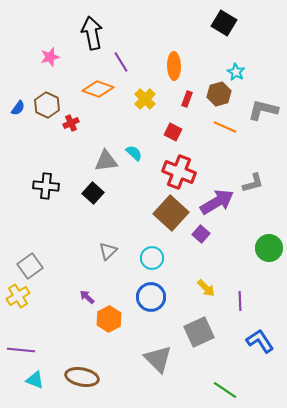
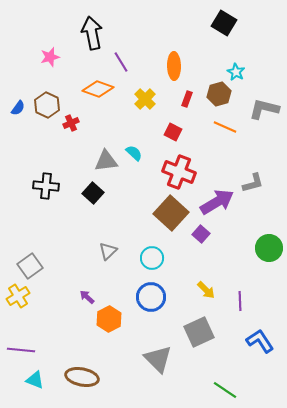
gray L-shape at (263, 110): moved 1 px right, 1 px up
yellow arrow at (206, 288): moved 2 px down
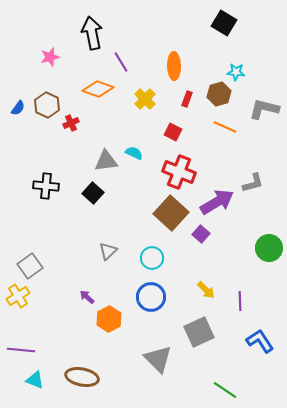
cyan star at (236, 72): rotated 24 degrees counterclockwise
cyan semicircle at (134, 153): rotated 18 degrees counterclockwise
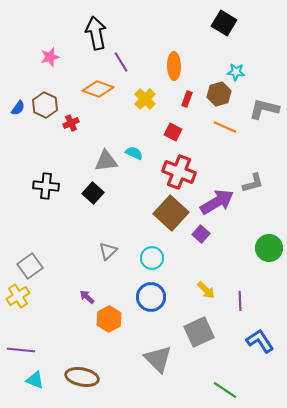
black arrow at (92, 33): moved 4 px right
brown hexagon at (47, 105): moved 2 px left
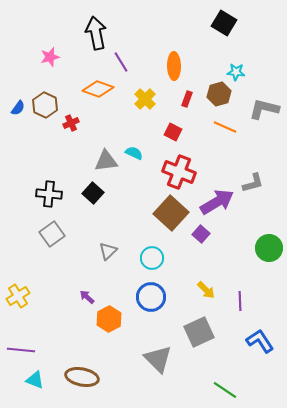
black cross at (46, 186): moved 3 px right, 8 px down
gray square at (30, 266): moved 22 px right, 32 px up
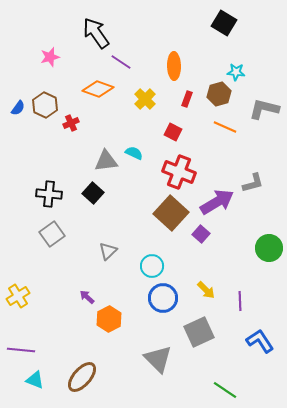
black arrow at (96, 33): rotated 24 degrees counterclockwise
purple line at (121, 62): rotated 25 degrees counterclockwise
cyan circle at (152, 258): moved 8 px down
blue circle at (151, 297): moved 12 px right, 1 px down
brown ellipse at (82, 377): rotated 60 degrees counterclockwise
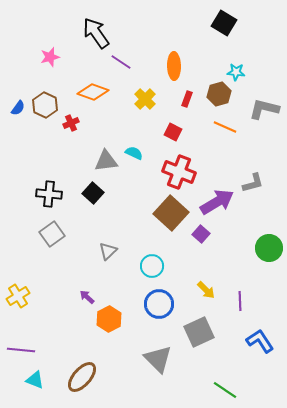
orange diamond at (98, 89): moved 5 px left, 3 px down
blue circle at (163, 298): moved 4 px left, 6 px down
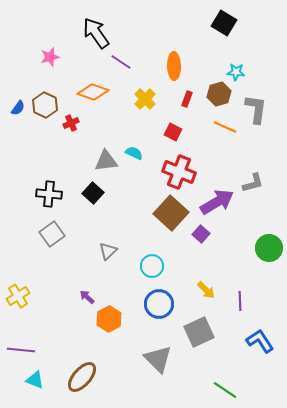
gray L-shape at (264, 109): moved 8 px left; rotated 84 degrees clockwise
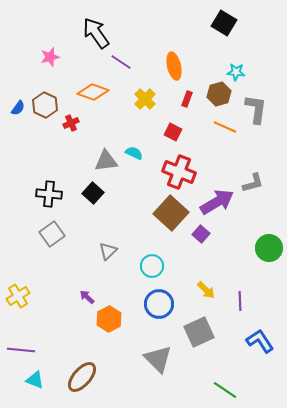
orange ellipse at (174, 66): rotated 12 degrees counterclockwise
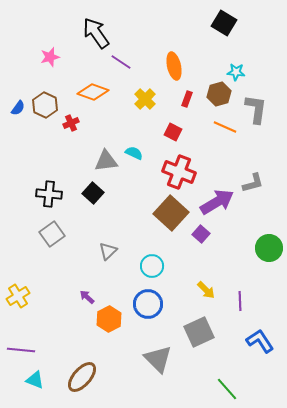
blue circle at (159, 304): moved 11 px left
green line at (225, 390): moved 2 px right, 1 px up; rotated 15 degrees clockwise
